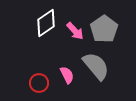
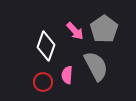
white diamond: moved 23 px down; rotated 36 degrees counterclockwise
gray semicircle: rotated 12 degrees clockwise
pink semicircle: rotated 150 degrees counterclockwise
red circle: moved 4 px right, 1 px up
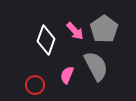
white diamond: moved 6 px up
pink semicircle: rotated 18 degrees clockwise
red circle: moved 8 px left, 3 px down
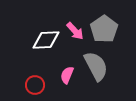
white diamond: rotated 68 degrees clockwise
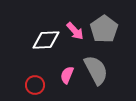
gray semicircle: moved 4 px down
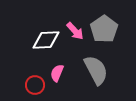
pink semicircle: moved 10 px left, 2 px up
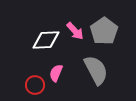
gray pentagon: moved 2 px down
pink semicircle: moved 1 px left
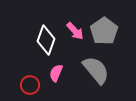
white diamond: rotated 68 degrees counterclockwise
gray semicircle: rotated 12 degrees counterclockwise
red circle: moved 5 px left
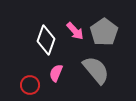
gray pentagon: moved 1 px down
